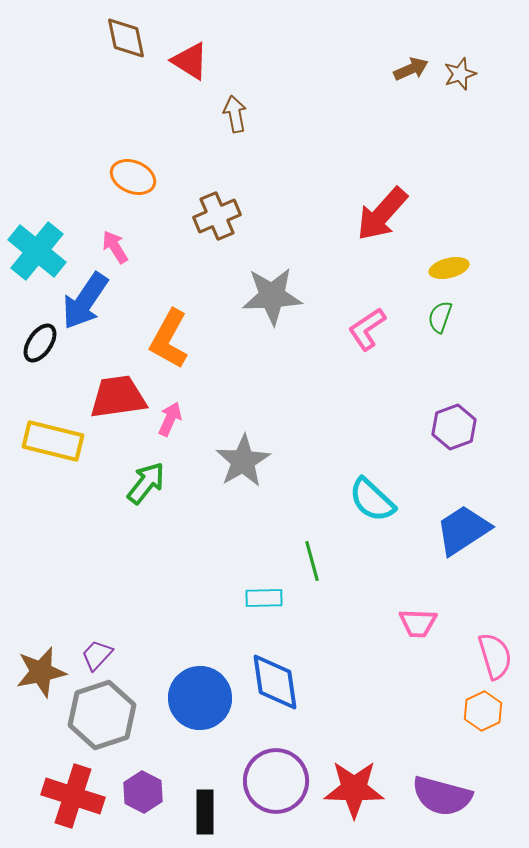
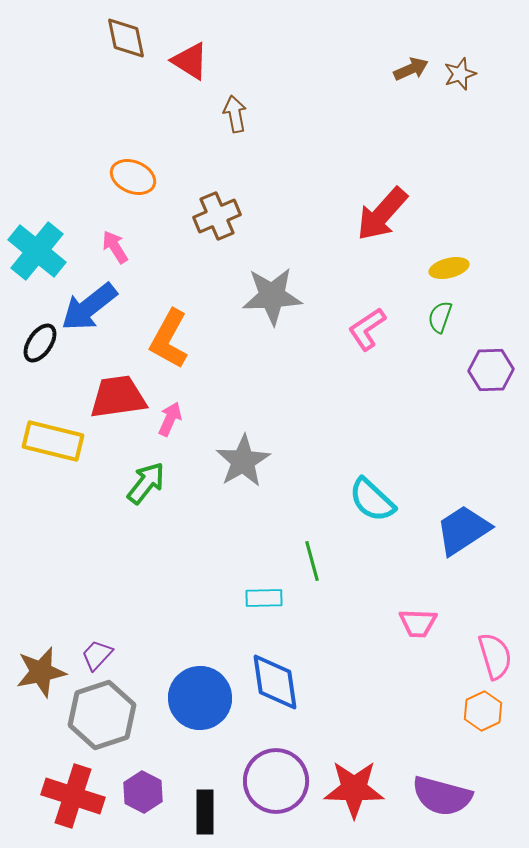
blue arrow at (85, 301): moved 4 px right, 6 px down; rotated 18 degrees clockwise
purple hexagon at (454, 427): moved 37 px right, 57 px up; rotated 18 degrees clockwise
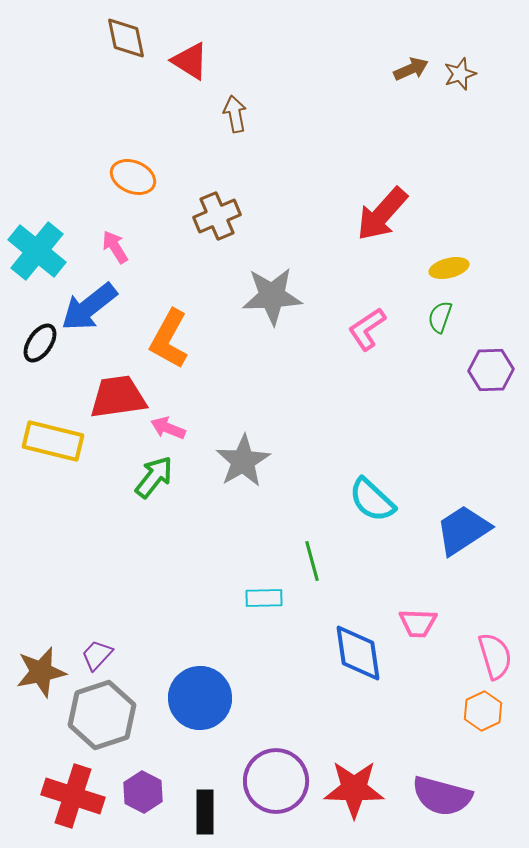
pink arrow at (170, 419): moved 2 px left, 9 px down; rotated 92 degrees counterclockwise
green arrow at (146, 483): moved 8 px right, 6 px up
blue diamond at (275, 682): moved 83 px right, 29 px up
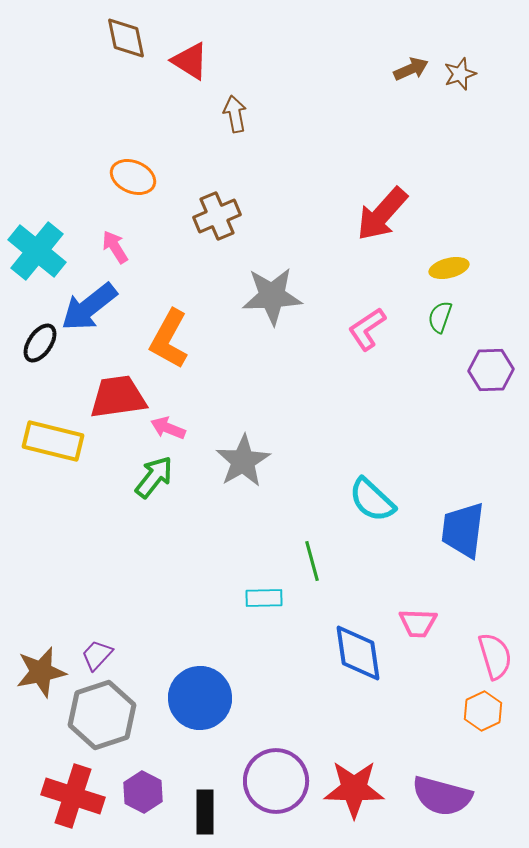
blue trapezoid at (463, 530): rotated 50 degrees counterclockwise
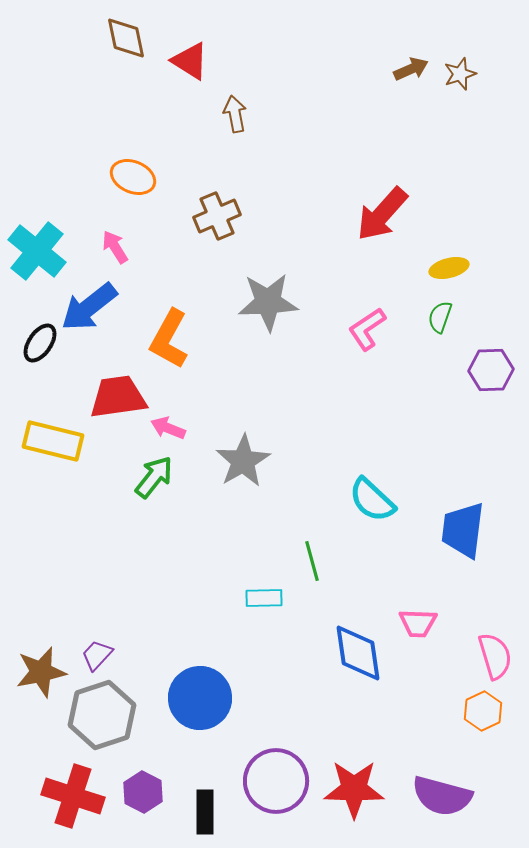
gray star at (272, 296): moved 4 px left, 6 px down
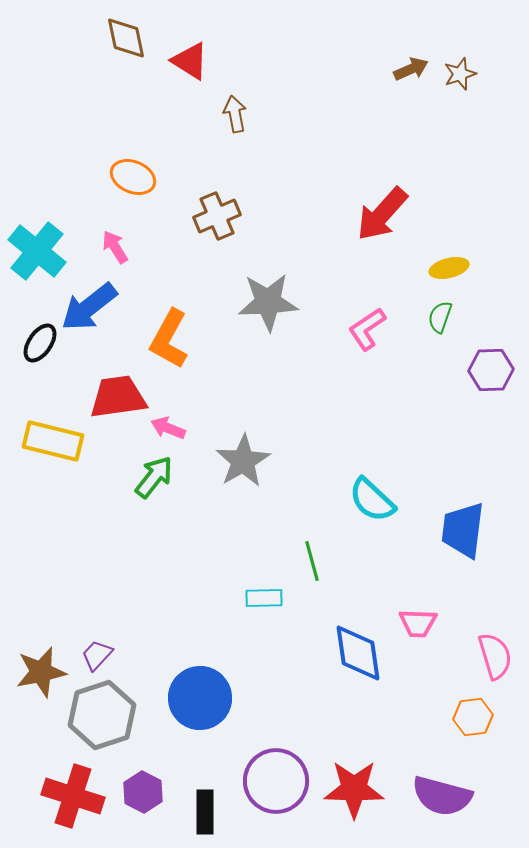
orange hexagon at (483, 711): moved 10 px left, 6 px down; rotated 18 degrees clockwise
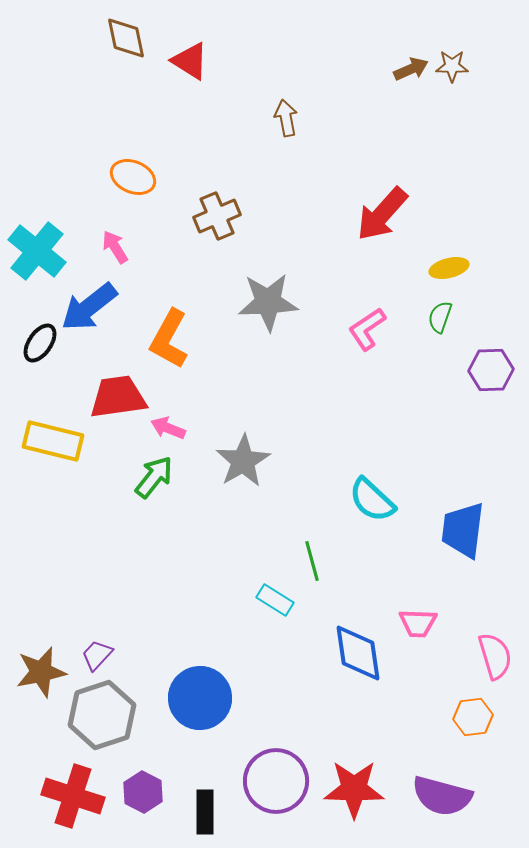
brown star at (460, 74): moved 8 px left, 8 px up; rotated 20 degrees clockwise
brown arrow at (235, 114): moved 51 px right, 4 px down
cyan rectangle at (264, 598): moved 11 px right, 2 px down; rotated 33 degrees clockwise
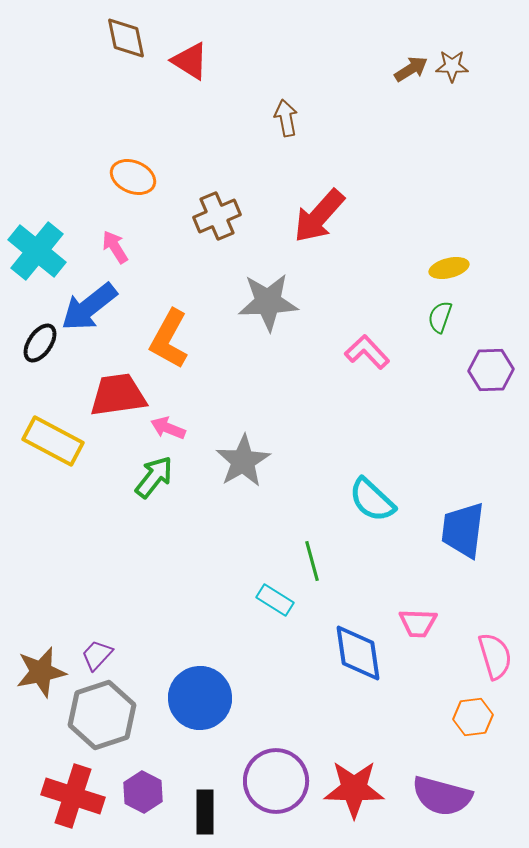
brown arrow at (411, 69): rotated 8 degrees counterclockwise
red arrow at (382, 214): moved 63 px left, 2 px down
pink L-shape at (367, 329): moved 23 px down; rotated 81 degrees clockwise
red trapezoid at (118, 397): moved 2 px up
yellow rectangle at (53, 441): rotated 14 degrees clockwise
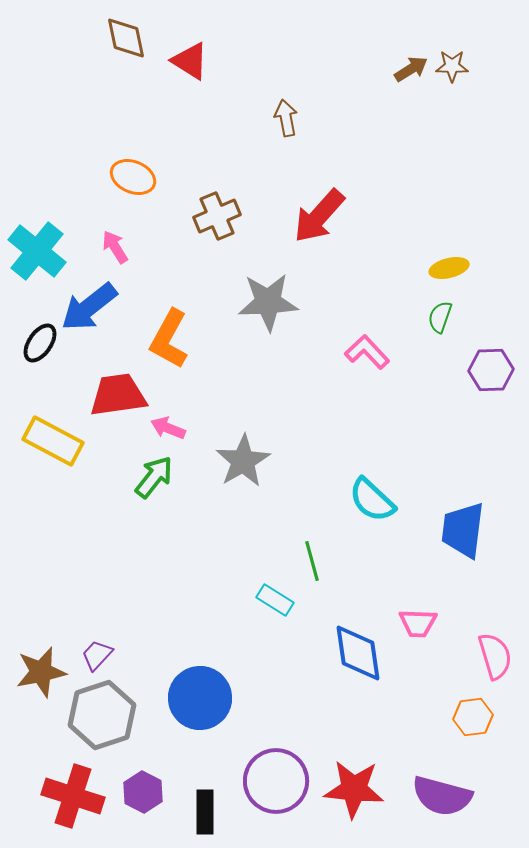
red star at (354, 789): rotated 4 degrees clockwise
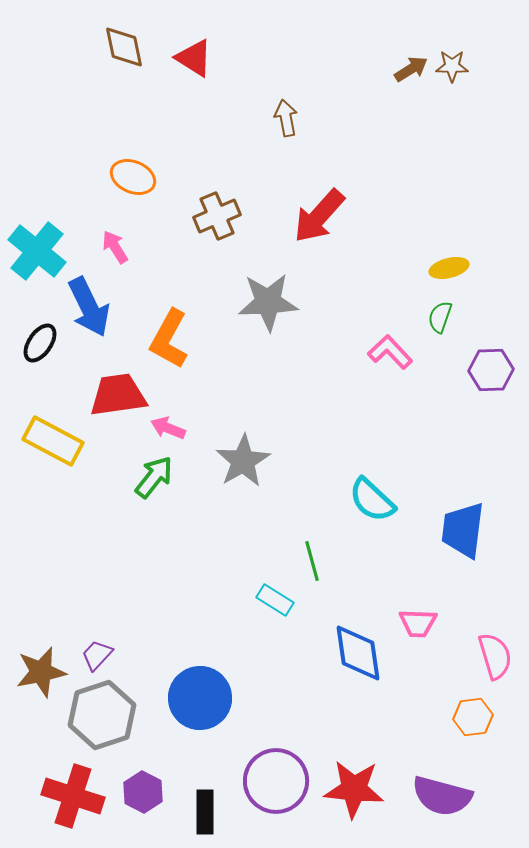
brown diamond at (126, 38): moved 2 px left, 9 px down
red triangle at (190, 61): moved 4 px right, 3 px up
blue arrow at (89, 307): rotated 78 degrees counterclockwise
pink L-shape at (367, 352): moved 23 px right
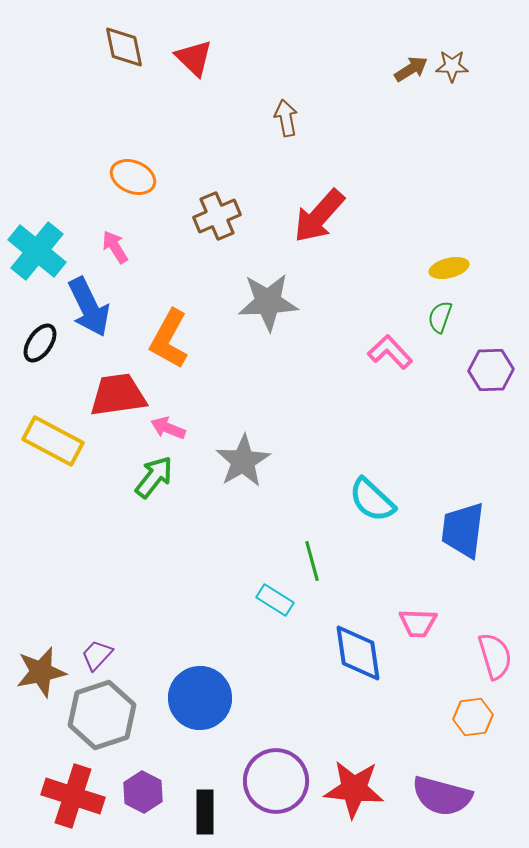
red triangle at (194, 58): rotated 12 degrees clockwise
